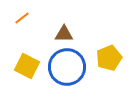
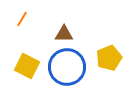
orange line: moved 1 px down; rotated 21 degrees counterclockwise
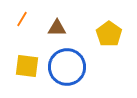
brown triangle: moved 7 px left, 6 px up
yellow pentagon: moved 24 px up; rotated 15 degrees counterclockwise
yellow square: rotated 20 degrees counterclockwise
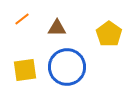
orange line: rotated 21 degrees clockwise
yellow square: moved 2 px left, 4 px down; rotated 15 degrees counterclockwise
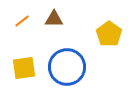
orange line: moved 2 px down
brown triangle: moved 3 px left, 9 px up
yellow square: moved 1 px left, 2 px up
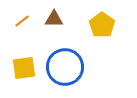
yellow pentagon: moved 7 px left, 9 px up
blue circle: moved 2 px left
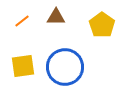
brown triangle: moved 2 px right, 2 px up
yellow square: moved 1 px left, 2 px up
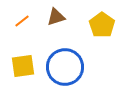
brown triangle: rotated 18 degrees counterclockwise
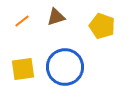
yellow pentagon: moved 1 px down; rotated 15 degrees counterclockwise
yellow square: moved 3 px down
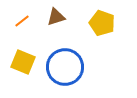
yellow pentagon: moved 3 px up
yellow square: moved 7 px up; rotated 30 degrees clockwise
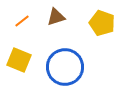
yellow square: moved 4 px left, 2 px up
